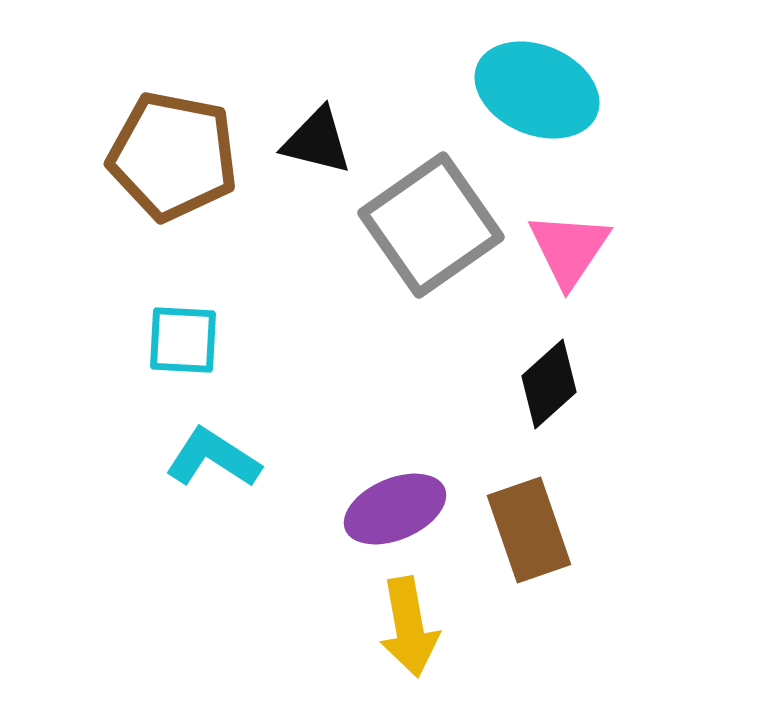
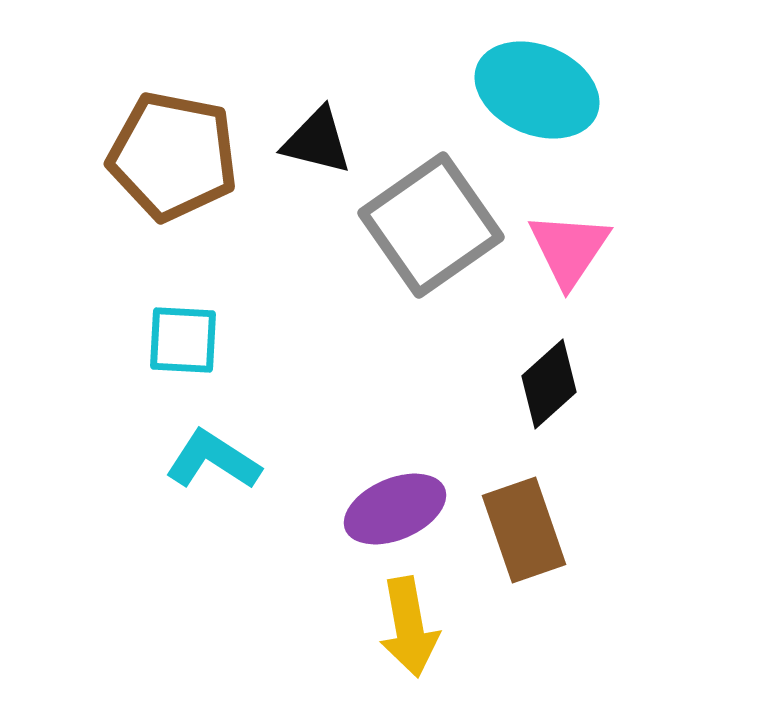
cyan L-shape: moved 2 px down
brown rectangle: moved 5 px left
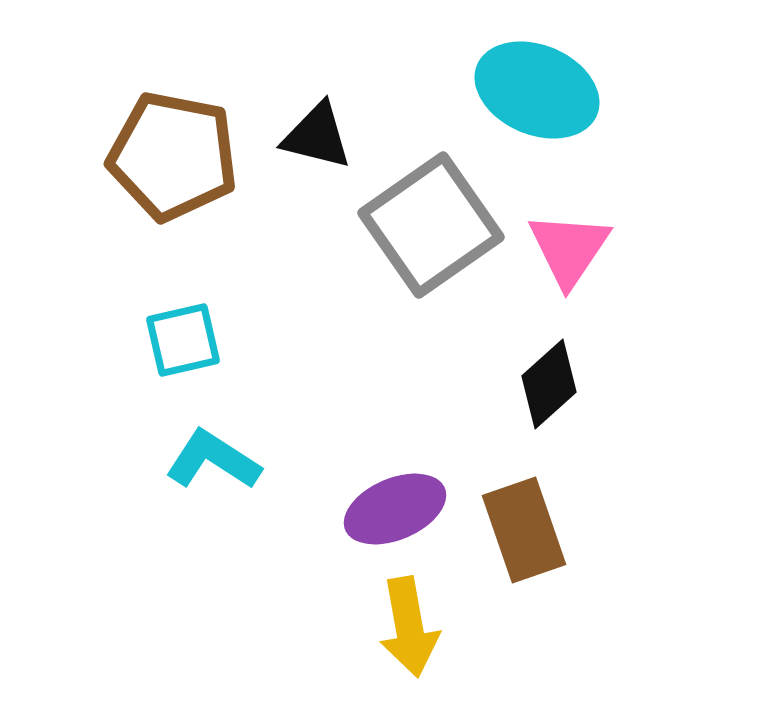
black triangle: moved 5 px up
cyan square: rotated 16 degrees counterclockwise
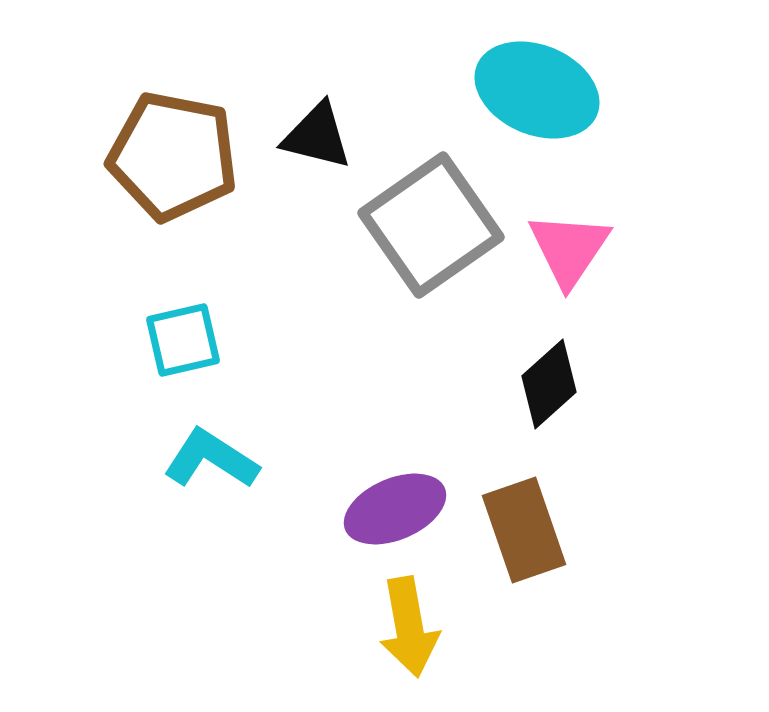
cyan L-shape: moved 2 px left, 1 px up
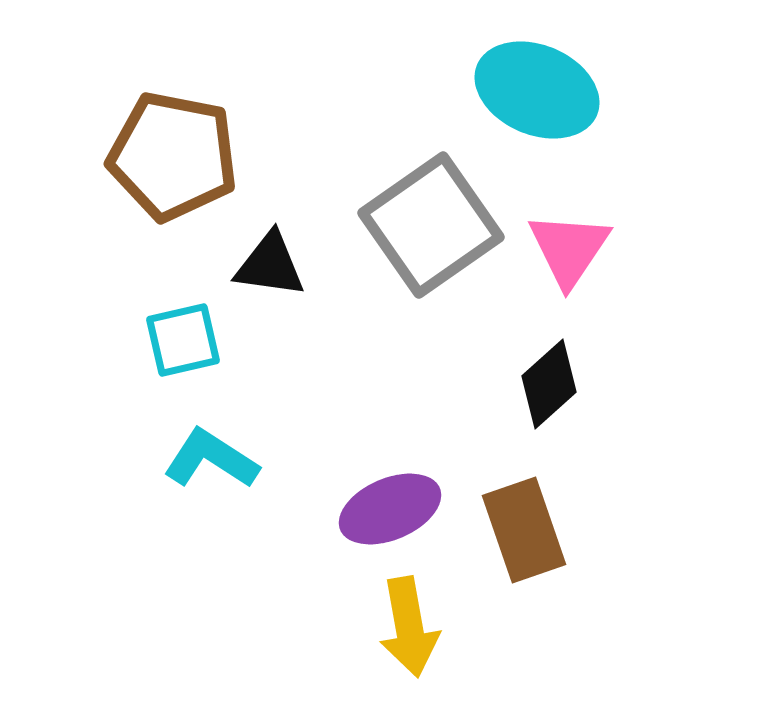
black triangle: moved 47 px left, 129 px down; rotated 6 degrees counterclockwise
purple ellipse: moved 5 px left
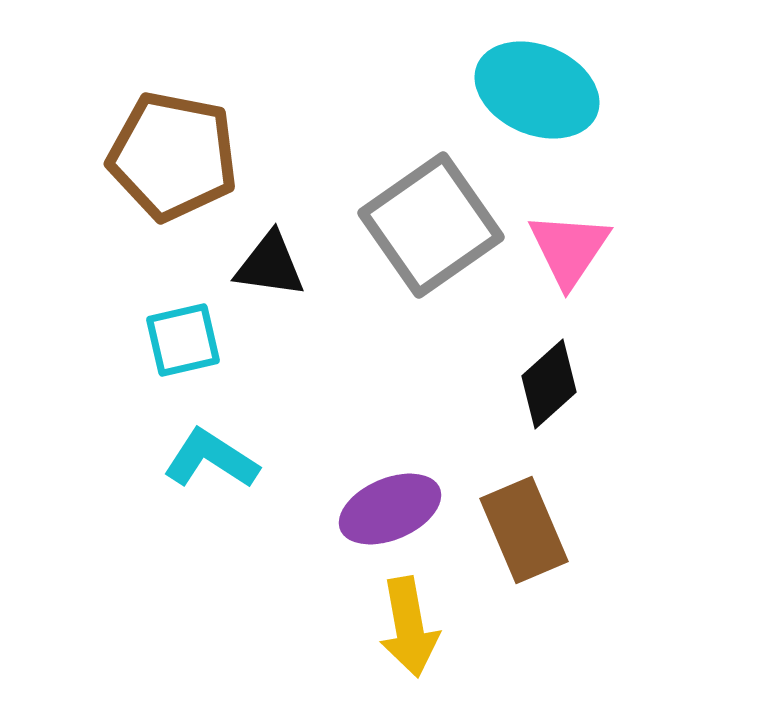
brown rectangle: rotated 4 degrees counterclockwise
